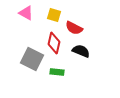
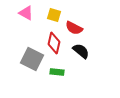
black semicircle: rotated 18 degrees clockwise
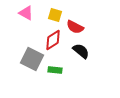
yellow square: moved 1 px right
red semicircle: moved 1 px right, 1 px up
red diamond: moved 1 px left, 3 px up; rotated 45 degrees clockwise
green rectangle: moved 2 px left, 2 px up
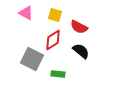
red semicircle: moved 4 px right
green rectangle: moved 3 px right, 4 px down
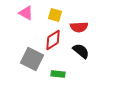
red semicircle: rotated 30 degrees counterclockwise
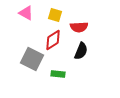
black semicircle: rotated 72 degrees clockwise
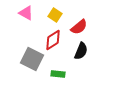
yellow square: rotated 16 degrees clockwise
red semicircle: rotated 36 degrees counterclockwise
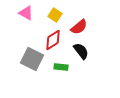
black semicircle: rotated 60 degrees counterclockwise
green rectangle: moved 3 px right, 7 px up
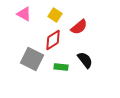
pink triangle: moved 2 px left, 1 px down
black semicircle: moved 4 px right, 9 px down
